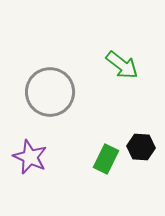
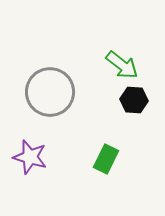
black hexagon: moved 7 px left, 47 px up
purple star: rotated 8 degrees counterclockwise
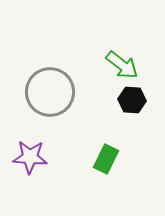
black hexagon: moved 2 px left
purple star: rotated 12 degrees counterclockwise
